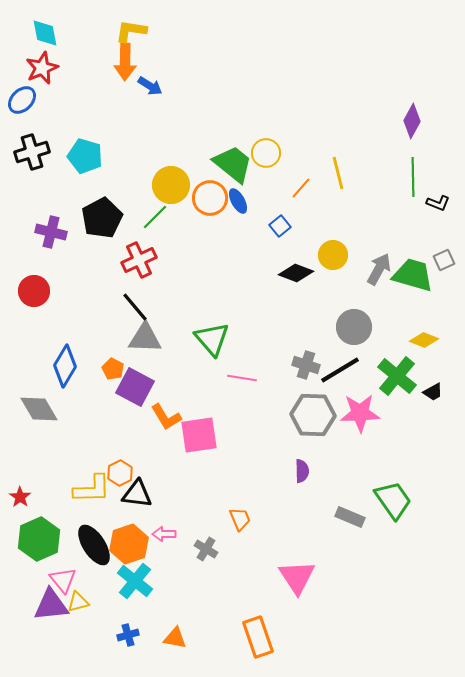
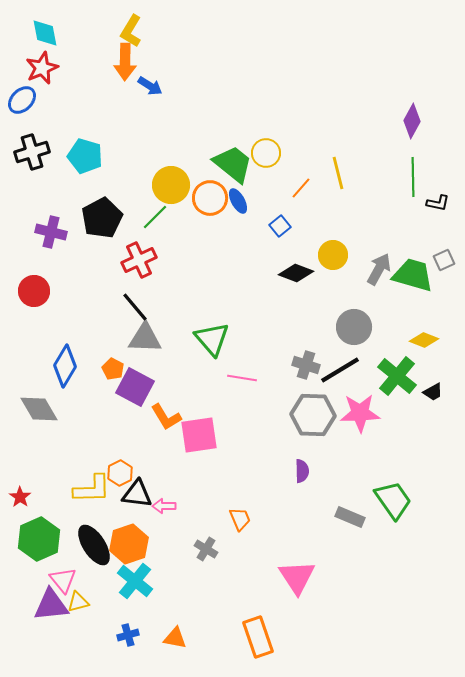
yellow L-shape at (131, 31): rotated 68 degrees counterclockwise
black L-shape at (438, 203): rotated 10 degrees counterclockwise
pink arrow at (164, 534): moved 28 px up
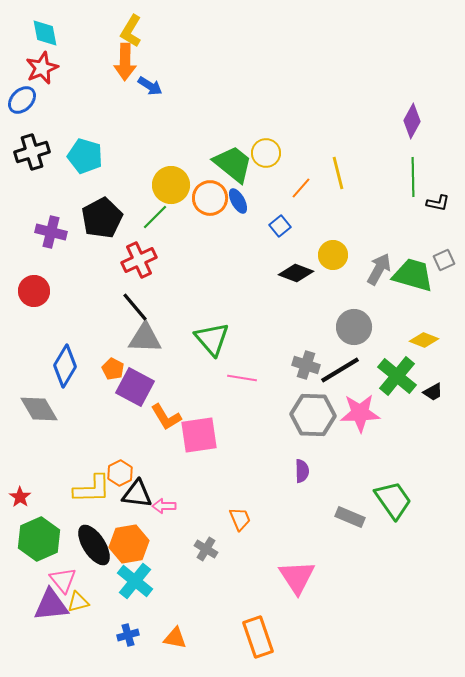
orange hexagon at (129, 544): rotated 9 degrees clockwise
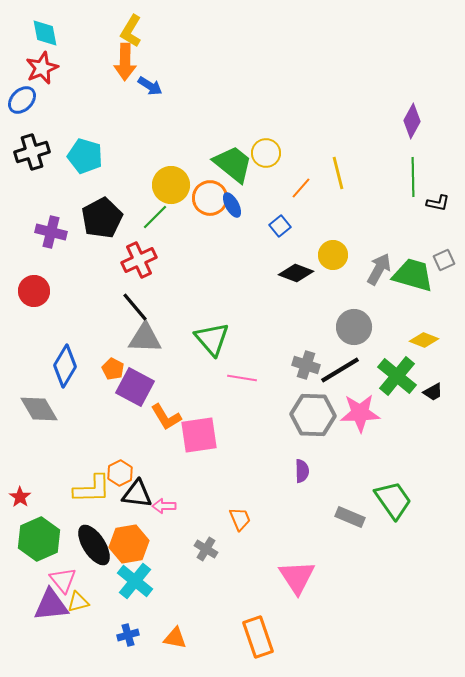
blue ellipse at (238, 201): moved 6 px left, 4 px down
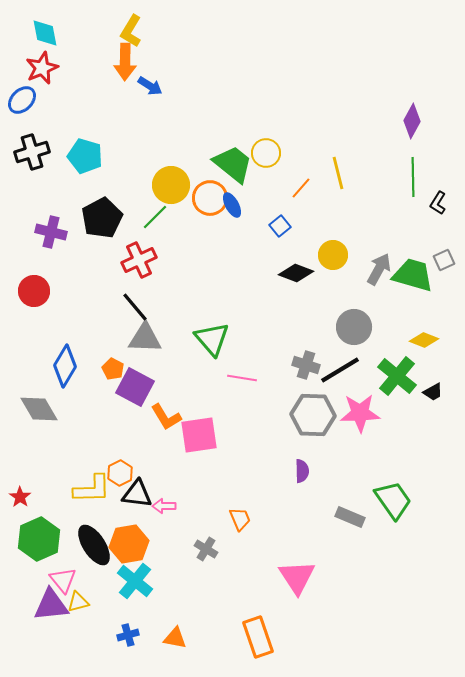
black L-shape at (438, 203): rotated 110 degrees clockwise
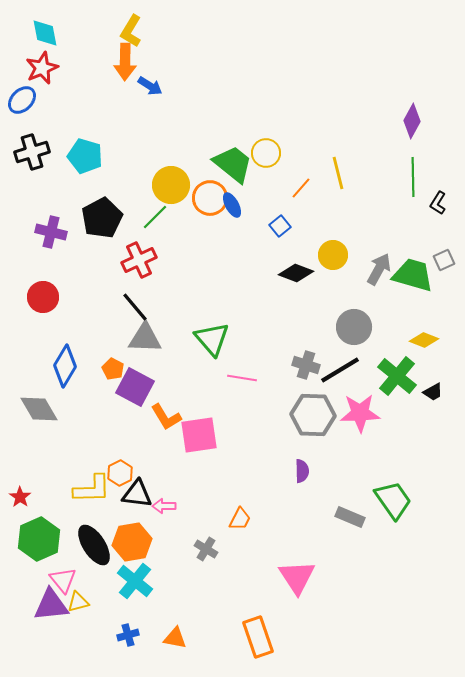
red circle at (34, 291): moved 9 px right, 6 px down
orange trapezoid at (240, 519): rotated 50 degrees clockwise
orange hexagon at (129, 544): moved 3 px right, 2 px up
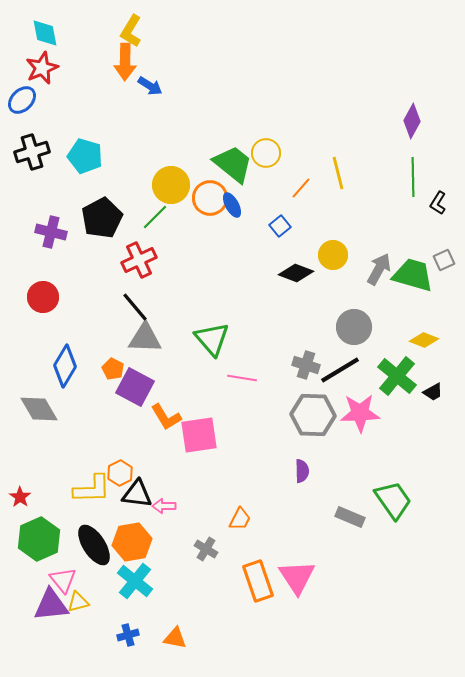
orange rectangle at (258, 637): moved 56 px up
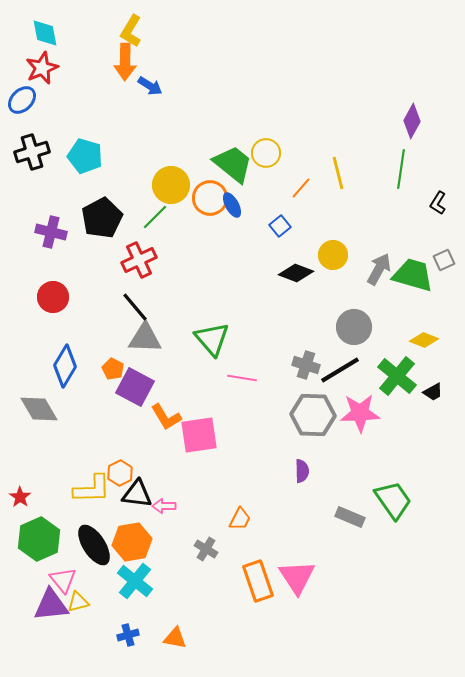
green line at (413, 177): moved 12 px left, 8 px up; rotated 9 degrees clockwise
red circle at (43, 297): moved 10 px right
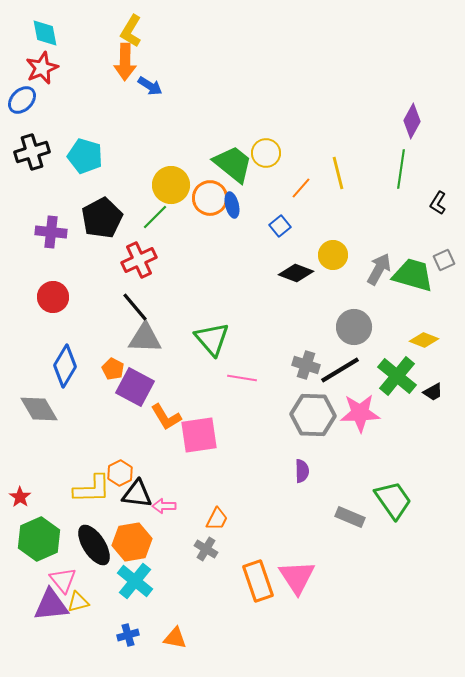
blue ellipse at (232, 205): rotated 15 degrees clockwise
purple cross at (51, 232): rotated 8 degrees counterclockwise
orange trapezoid at (240, 519): moved 23 px left
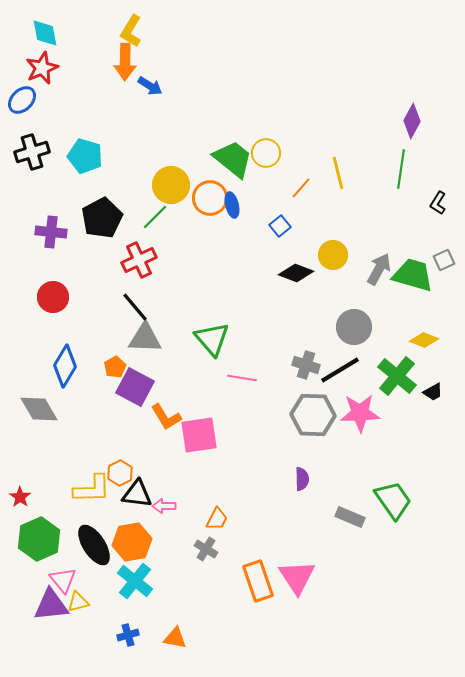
green trapezoid at (233, 164): moved 5 px up
orange pentagon at (113, 369): moved 2 px right, 2 px up; rotated 15 degrees clockwise
purple semicircle at (302, 471): moved 8 px down
